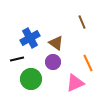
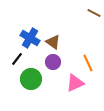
brown line: moved 12 px right, 9 px up; rotated 40 degrees counterclockwise
blue cross: rotated 30 degrees counterclockwise
brown triangle: moved 3 px left, 1 px up
black line: rotated 40 degrees counterclockwise
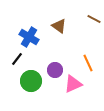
brown line: moved 6 px down
blue cross: moved 1 px left, 1 px up
brown triangle: moved 6 px right, 16 px up
purple circle: moved 2 px right, 8 px down
green circle: moved 2 px down
pink triangle: moved 2 px left, 1 px down
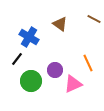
brown triangle: moved 1 px right, 2 px up
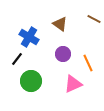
purple circle: moved 8 px right, 16 px up
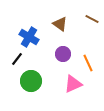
brown line: moved 2 px left
